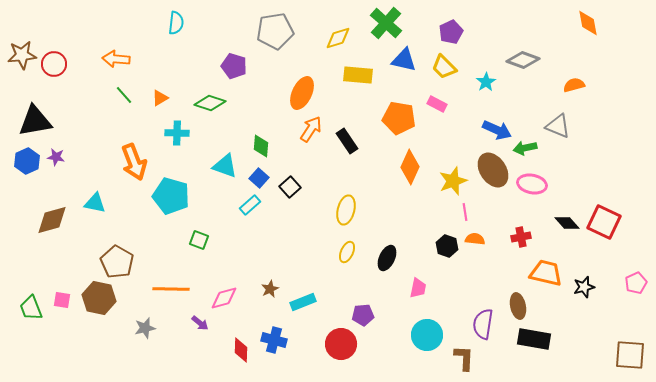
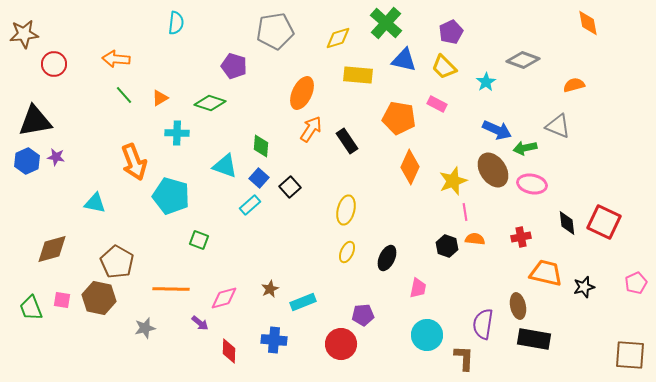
brown star at (22, 55): moved 2 px right, 21 px up
brown diamond at (52, 220): moved 29 px down
black diamond at (567, 223): rotated 35 degrees clockwise
blue cross at (274, 340): rotated 10 degrees counterclockwise
red diamond at (241, 350): moved 12 px left, 1 px down
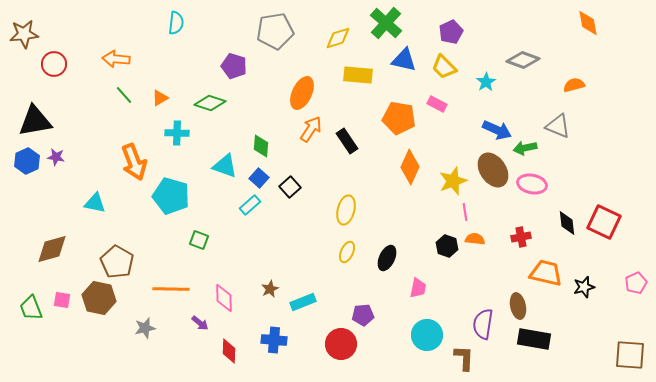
pink diamond at (224, 298): rotated 76 degrees counterclockwise
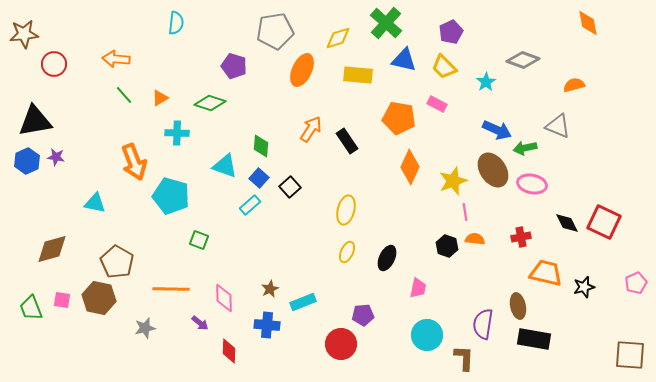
orange ellipse at (302, 93): moved 23 px up
black diamond at (567, 223): rotated 20 degrees counterclockwise
blue cross at (274, 340): moved 7 px left, 15 px up
